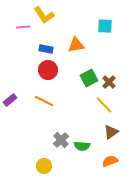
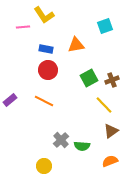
cyan square: rotated 21 degrees counterclockwise
brown cross: moved 3 px right, 2 px up; rotated 24 degrees clockwise
brown triangle: moved 1 px up
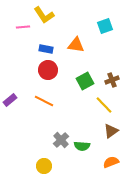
orange triangle: rotated 18 degrees clockwise
green square: moved 4 px left, 3 px down
orange semicircle: moved 1 px right, 1 px down
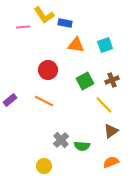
cyan square: moved 19 px down
blue rectangle: moved 19 px right, 26 px up
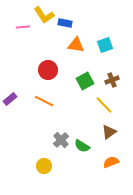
purple rectangle: moved 1 px up
brown triangle: moved 2 px left, 1 px down
green semicircle: rotated 28 degrees clockwise
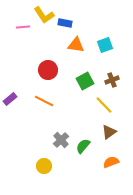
green semicircle: moved 1 px right; rotated 98 degrees clockwise
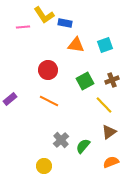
orange line: moved 5 px right
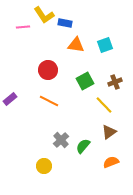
brown cross: moved 3 px right, 2 px down
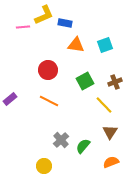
yellow L-shape: rotated 80 degrees counterclockwise
brown triangle: moved 1 px right; rotated 21 degrees counterclockwise
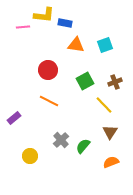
yellow L-shape: rotated 30 degrees clockwise
purple rectangle: moved 4 px right, 19 px down
yellow circle: moved 14 px left, 10 px up
